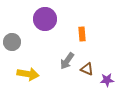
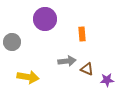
gray arrow: rotated 132 degrees counterclockwise
yellow arrow: moved 3 px down
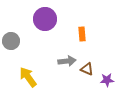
gray circle: moved 1 px left, 1 px up
yellow arrow: rotated 135 degrees counterclockwise
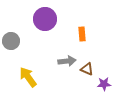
purple star: moved 3 px left, 4 px down
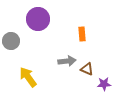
purple circle: moved 7 px left
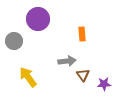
gray circle: moved 3 px right
brown triangle: moved 4 px left, 6 px down; rotated 32 degrees clockwise
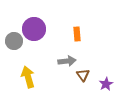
purple circle: moved 4 px left, 10 px down
orange rectangle: moved 5 px left
yellow arrow: rotated 20 degrees clockwise
purple star: moved 2 px right; rotated 24 degrees counterclockwise
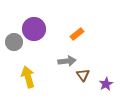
orange rectangle: rotated 56 degrees clockwise
gray circle: moved 1 px down
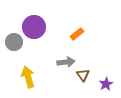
purple circle: moved 2 px up
gray arrow: moved 1 px left, 1 px down
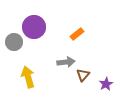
brown triangle: rotated 16 degrees clockwise
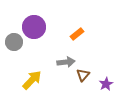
yellow arrow: moved 4 px right, 3 px down; rotated 60 degrees clockwise
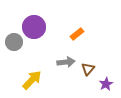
brown triangle: moved 5 px right, 6 px up
